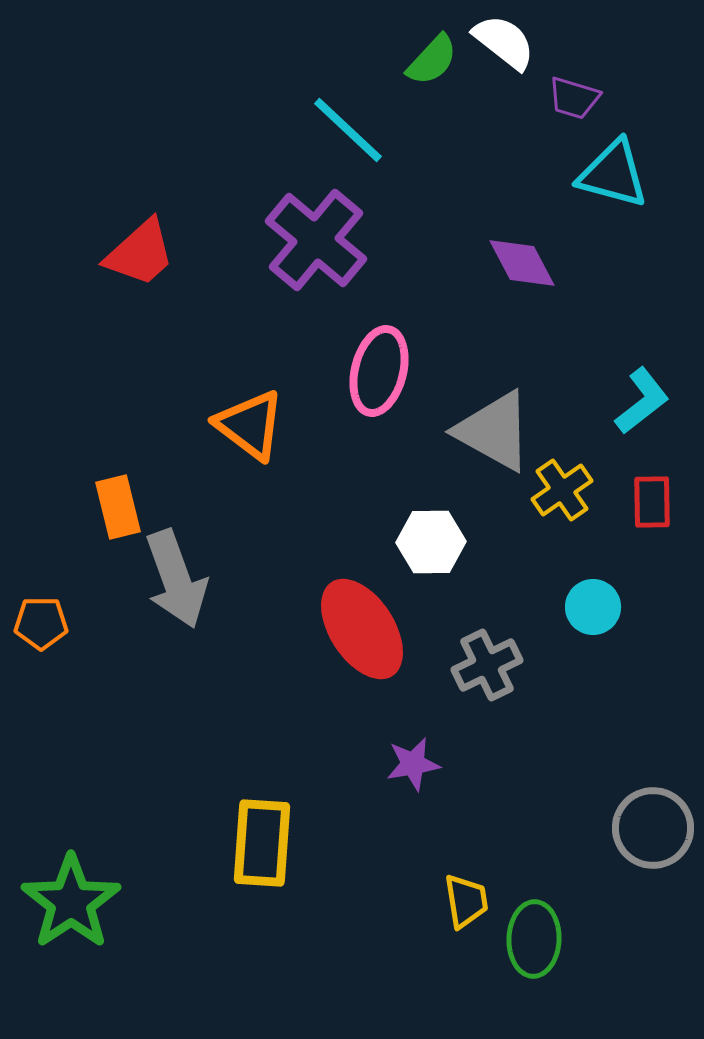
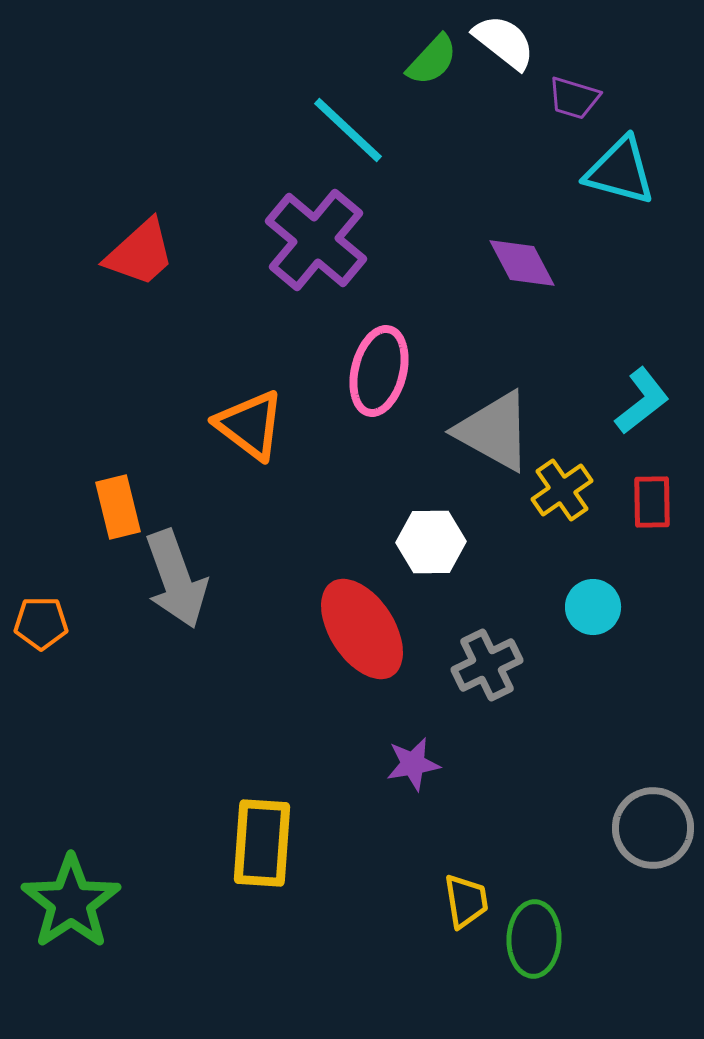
cyan triangle: moved 7 px right, 3 px up
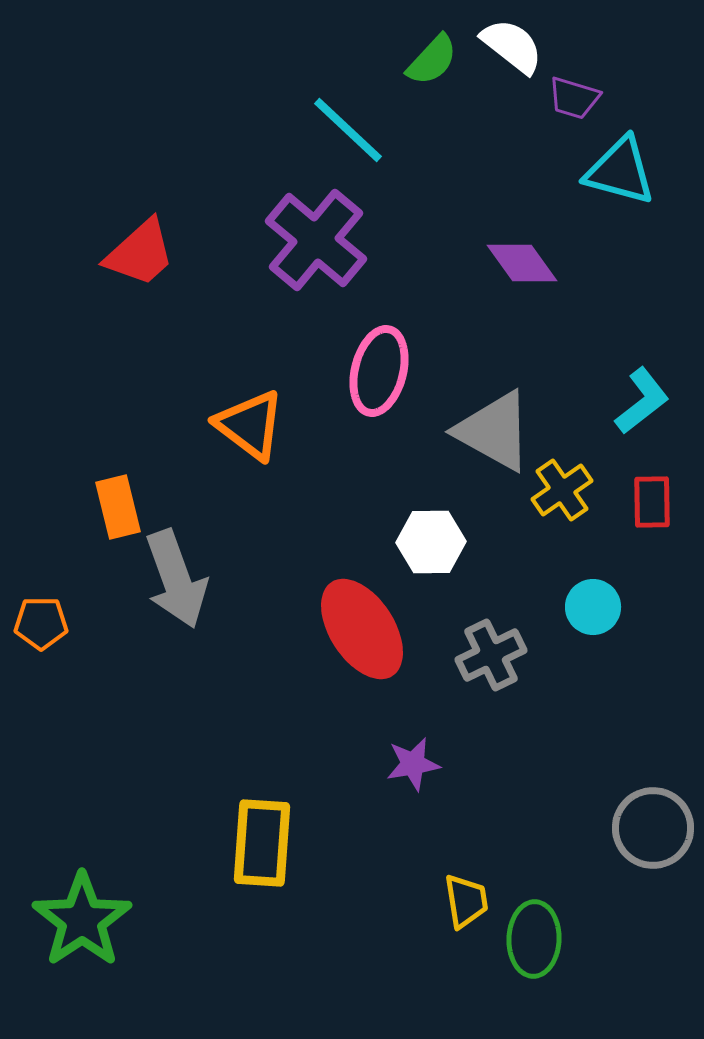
white semicircle: moved 8 px right, 4 px down
purple diamond: rotated 8 degrees counterclockwise
gray cross: moved 4 px right, 10 px up
green star: moved 11 px right, 18 px down
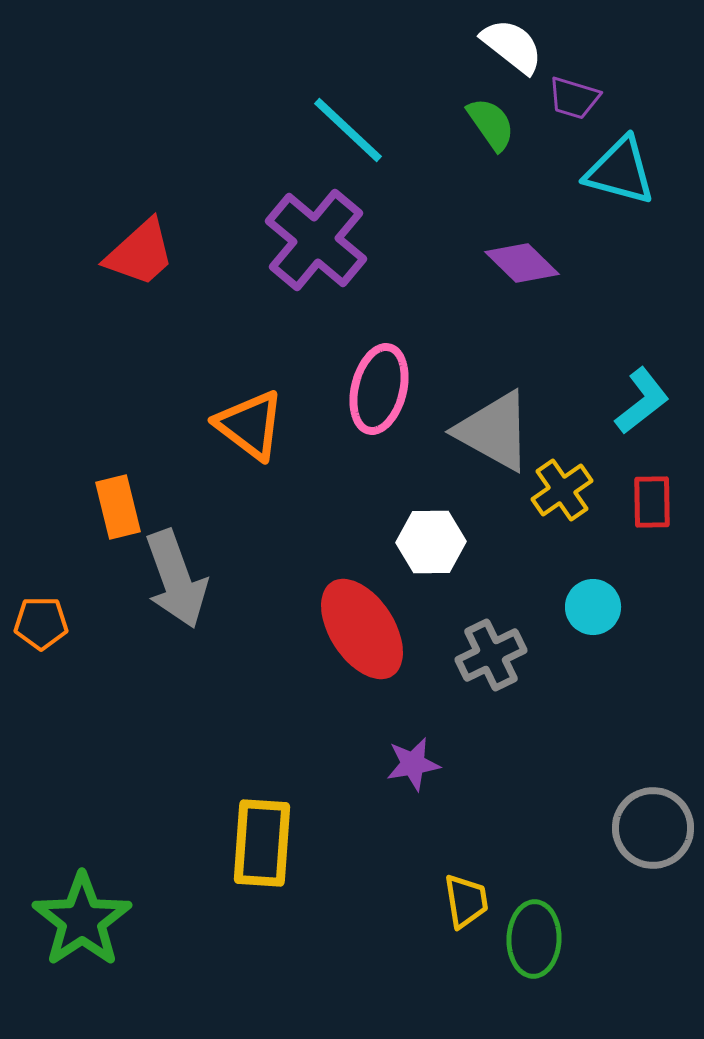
green semicircle: moved 59 px right, 64 px down; rotated 78 degrees counterclockwise
purple diamond: rotated 10 degrees counterclockwise
pink ellipse: moved 18 px down
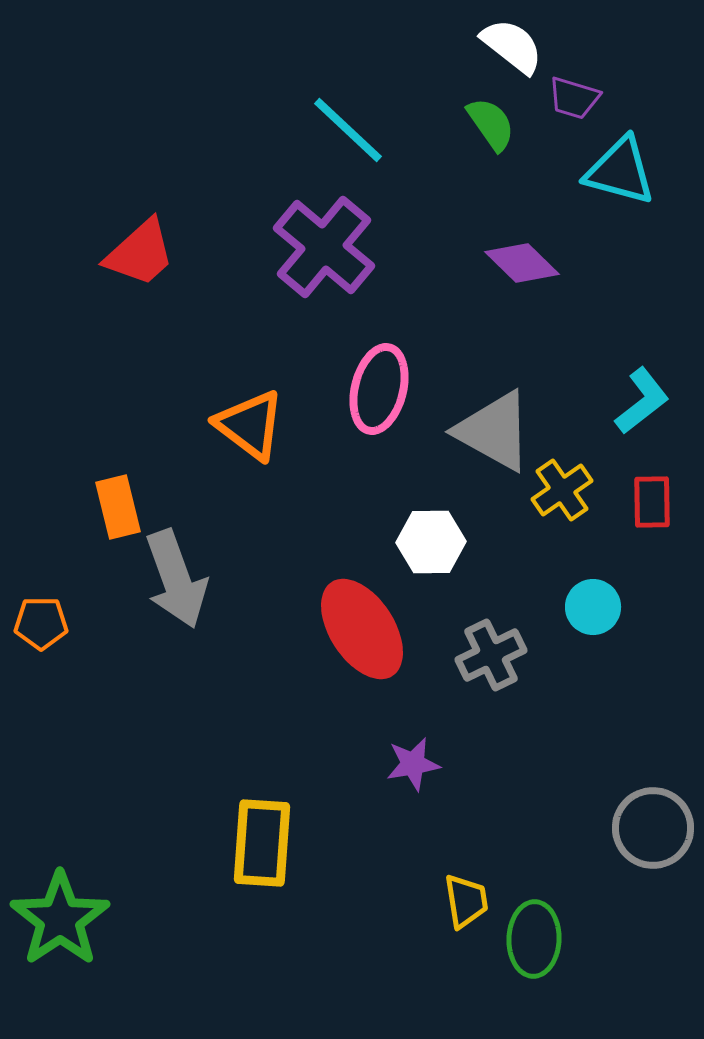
purple cross: moved 8 px right, 7 px down
green star: moved 22 px left, 1 px up
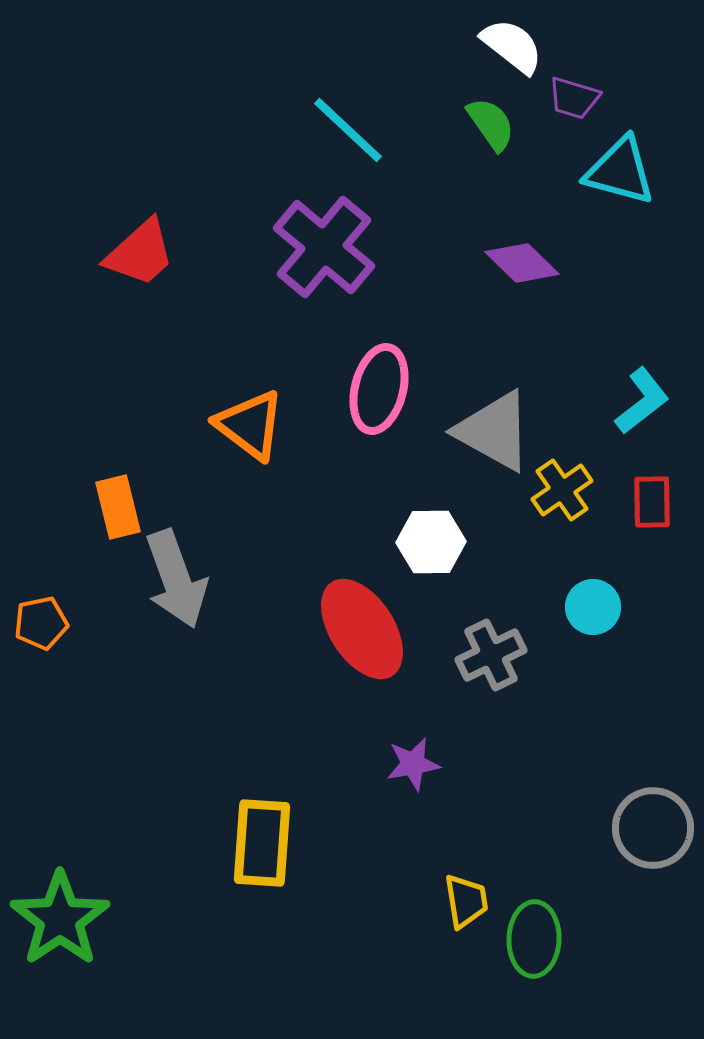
orange pentagon: rotated 12 degrees counterclockwise
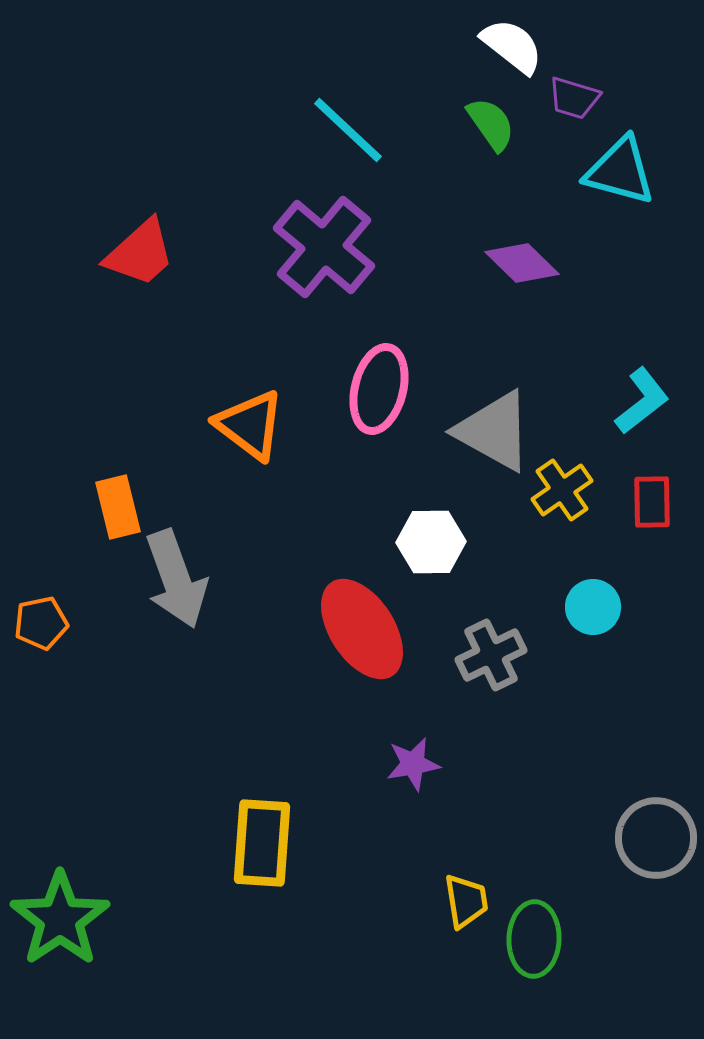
gray circle: moved 3 px right, 10 px down
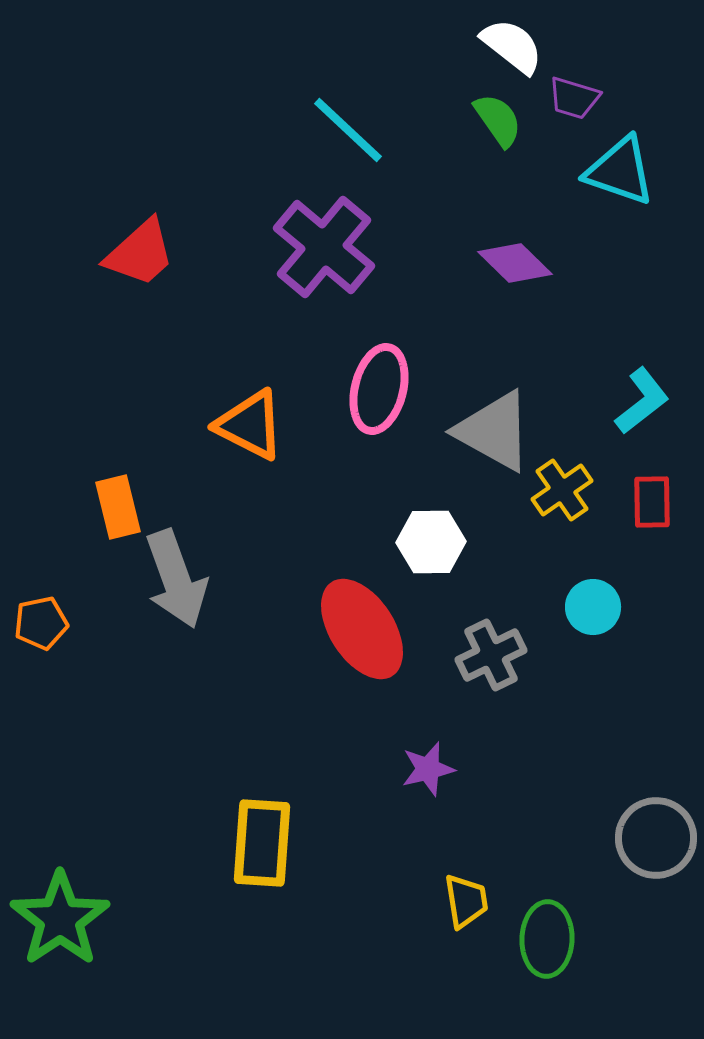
green semicircle: moved 7 px right, 4 px up
cyan triangle: rotated 4 degrees clockwise
purple diamond: moved 7 px left
orange triangle: rotated 10 degrees counterclockwise
purple star: moved 15 px right, 5 px down; rotated 4 degrees counterclockwise
green ellipse: moved 13 px right
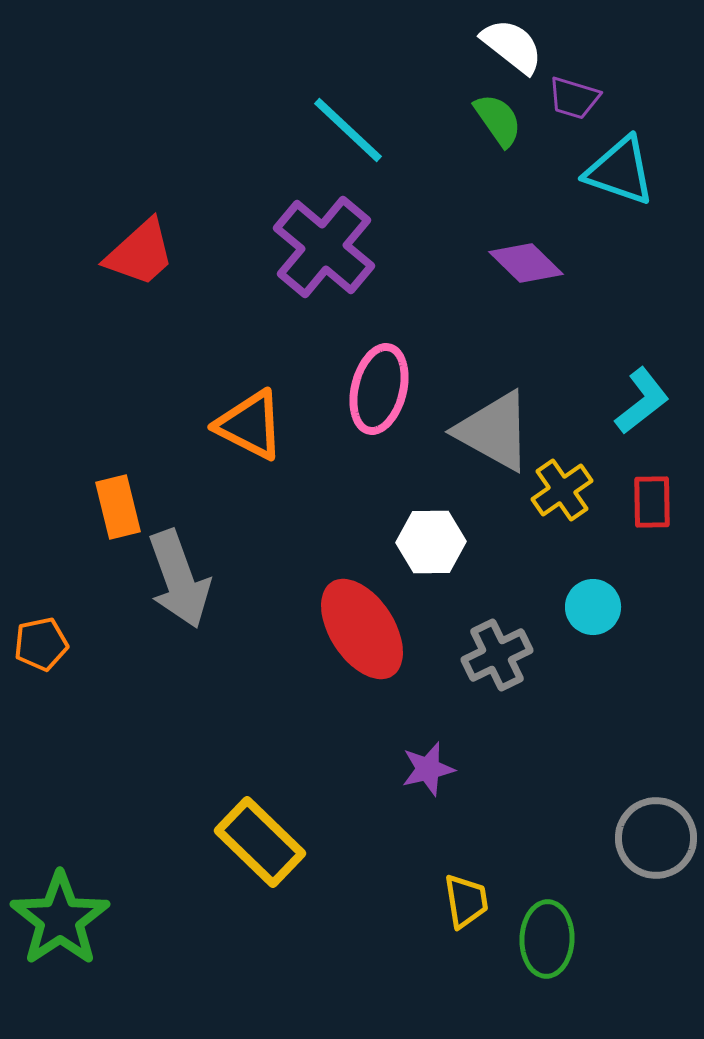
purple diamond: moved 11 px right
gray arrow: moved 3 px right
orange pentagon: moved 21 px down
gray cross: moved 6 px right
yellow rectangle: moved 2 px left, 1 px up; rotated 50 degrees counterclockwise
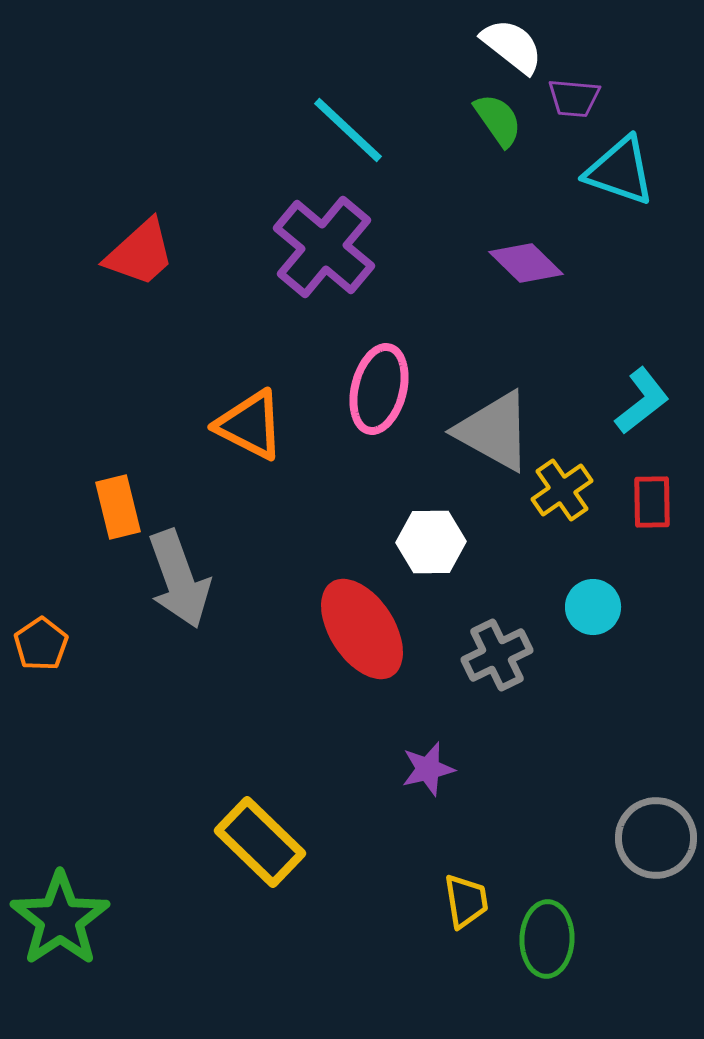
purple trapezoid: rotated 12 degrees counterclockwise
orange pentagon: rotated 22 degrees counterclockwise
